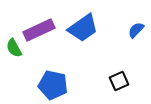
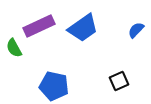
purple rectangle: moved 4 px up
blue pentagon: moved 1 px right, 1 px down
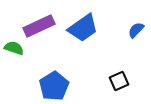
green semicircle: rotated 138 degrees clockwise
blue pentagon: rotated 28 degrees clockwise
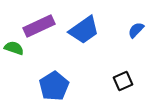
blue trapezoid: moved 1 px right, 2 px down
black square: moved 4 px right
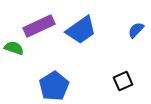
blue trapezoid: moved 3 px left
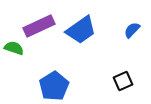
blue semicircle: moved 4 px left
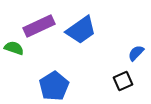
blue semicircle: moved 4 px right, 23 px down
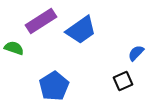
purple rectangle: moved 2 px right, 5 px up; rotated 8 degrees counterclockwise
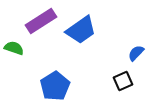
blue pentagon: moved 1 px right
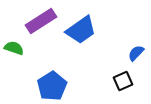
blue pentagon: moved 3 px left
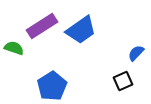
purple rectangle: moved 1 px right, 5 px down
